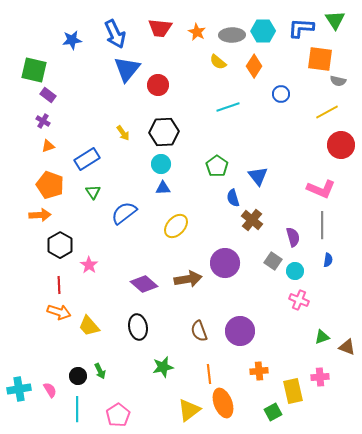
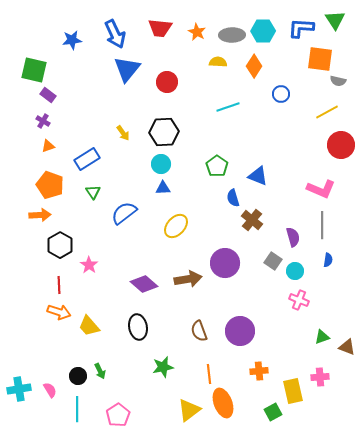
yellow semicircle at (218, 62): rotated 144 degrees clockwise
red circle at (158, 85): moved 9 px right, 3 px up
blue triangle at (258, 176): rotated 30 degrees counterclockwise
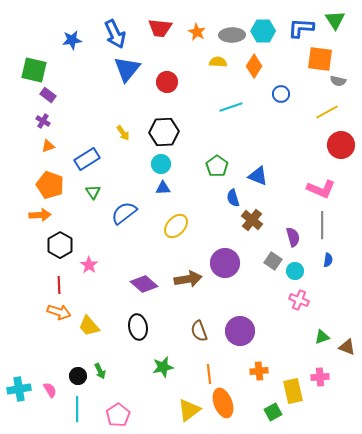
cyan line at (228, 107): moved 3 px right
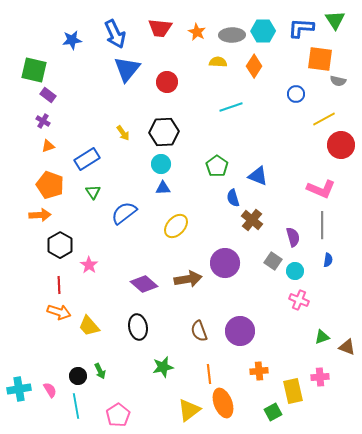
blue circle at (281, 94): moved 15 px right
yellow line at (327, 112): moved 3 px left, 7 px down
cyan line at (77, 409): moved 1 px left, 3 px up; rotated 10 degrees counterclockwise
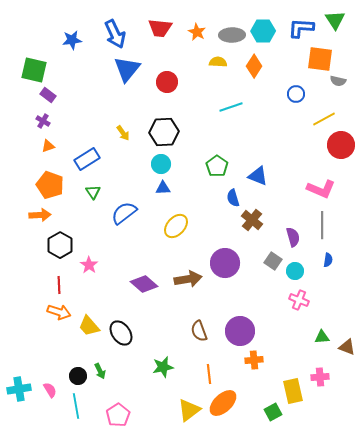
black ellipse at (138, 327): moved 17 px left, 6 px down; rotated 25 degrees counterclockwise
green triangle at (322, 337): rotated 14 degrees clockwise
orange cross at (259, 371): moved 5 px left, 11 px up
orange ellipse at (223, 403): rotated 68 degrees clockwise
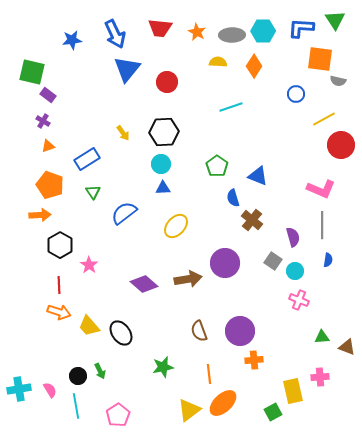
green square at (34, 70): moved 2 px left, 2 px down
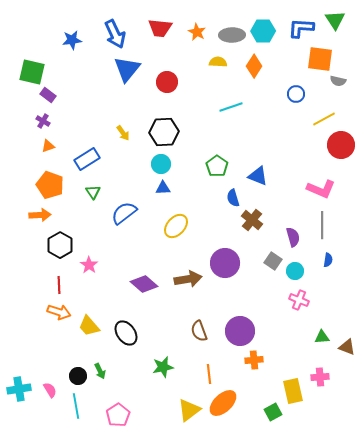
black ellipse at (121, 333): moved 5 px right
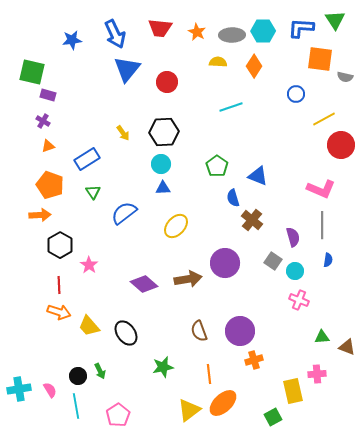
gray semicircle at (338, 81): moved 7 px right, 4 px up
purple rectangle at (48, 95): rotated 21 degrees counterclockwise
orange cross at (254, 360): rotated 12 degrees counterclockwise
pink cross at (320, 377): moved 3 px left, 3 px up
green square at (273, 412): moved 5 px down
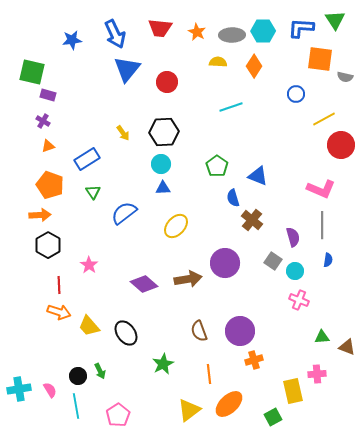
black hexagon at (60, 245): moved 12 px left
green star at (163, 367): moved 3 px up; rotated 15 degrees counterclockwise
orange ellipse at (223, 403): moved 6 px right, 1 px down
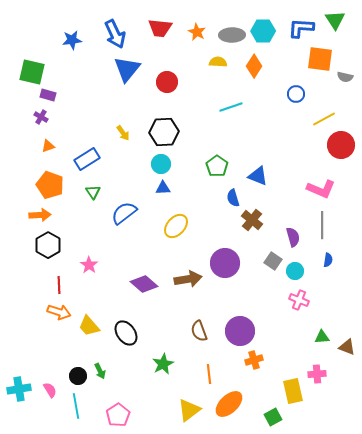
purple cross at (43, 121): moved 2 px left, 4 px up
